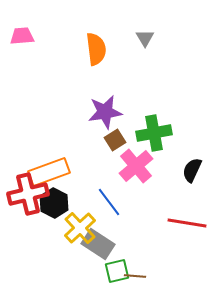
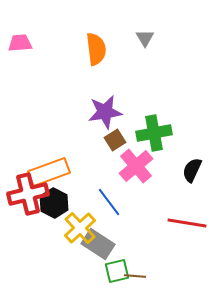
pink trapezoid: moved 2 px left, 7 px down
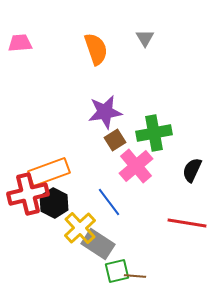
orange semicircle: rotated 12 degrees counterclockwise
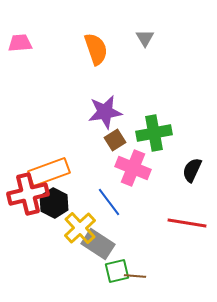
pink cross: moved 3 px left, 2 px down; rotated 28 degrees counterclockwise
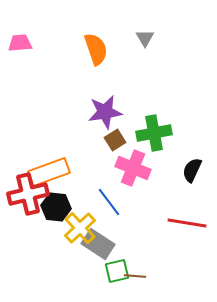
black hexagon: moved 2 px right, 4 px down; rotated 20 degrees counterclockwise
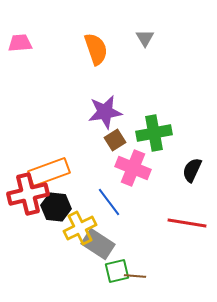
yellow cross: rotated 16 degrees clockwise
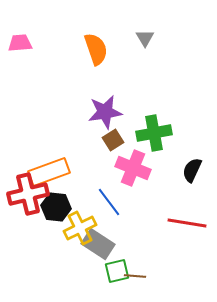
brown square: moved 2 px left
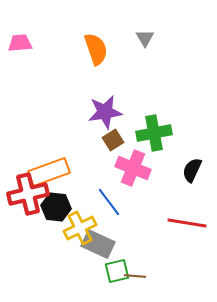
gray rectangle: rotated 8 degrees counterclockwise
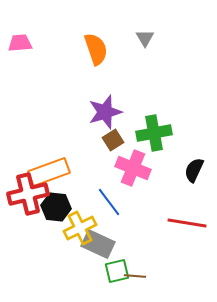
purple star: rotated 8 degrees counterclockwise
black semicircle: moved 2 px right
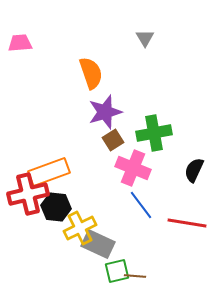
orange semicircle: moved 5 px left, 24 px down
blue line: moved 32 px right, 3 px down
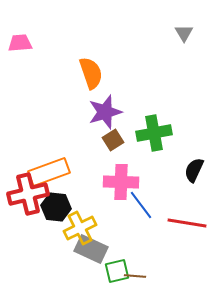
gray triangle: moved 39 px right, 5 px up
pink cross: moved 12 px left, 14 px down; rotated 20 degrees counterclockwise
gray rectangle: moved 7 px left, 5 px down
